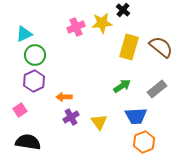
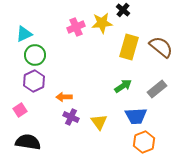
green arrow: moved 1 px right
purple cross: rotated 35 degrees counterclockwise
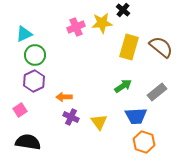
gray rectangle: moved 3 px down
orange hexagon: rotated 20 degrees counterclockwise
